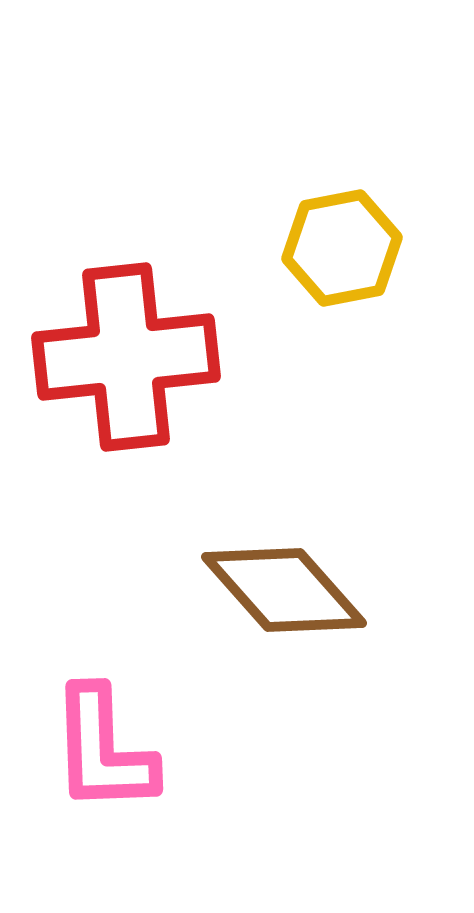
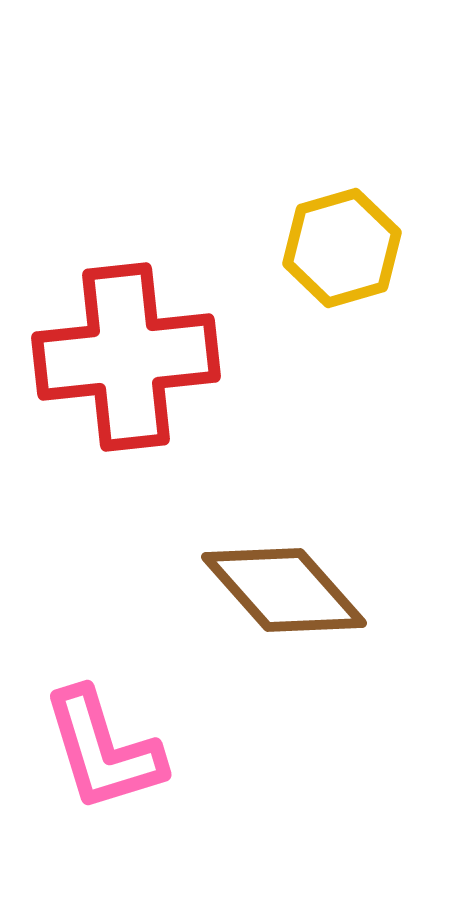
yellow hexagon: rotated 5 degrees counterclockwise
pink L-shape: rotated 15 degrees counterclockwise
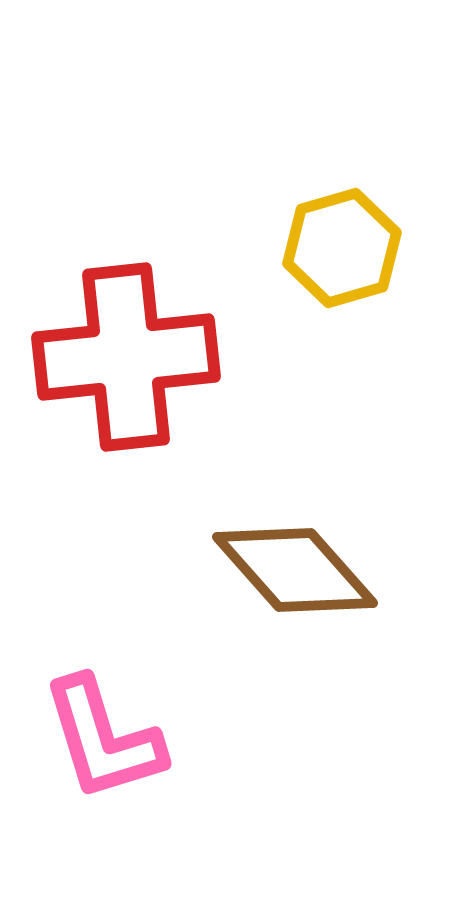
brown diamond: moved 11 px right, 20 px up
pink L-shape: moved 11 px up
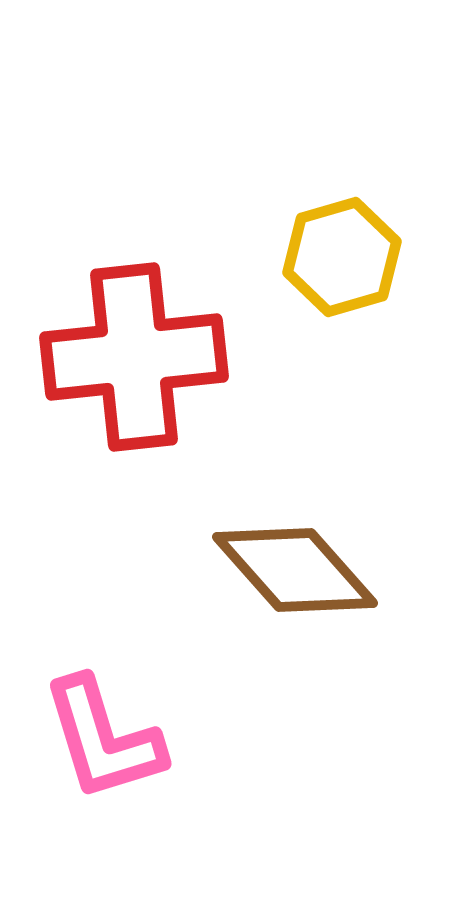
yellow hexagon: moved 9 px down
red cross: moved 8 px right
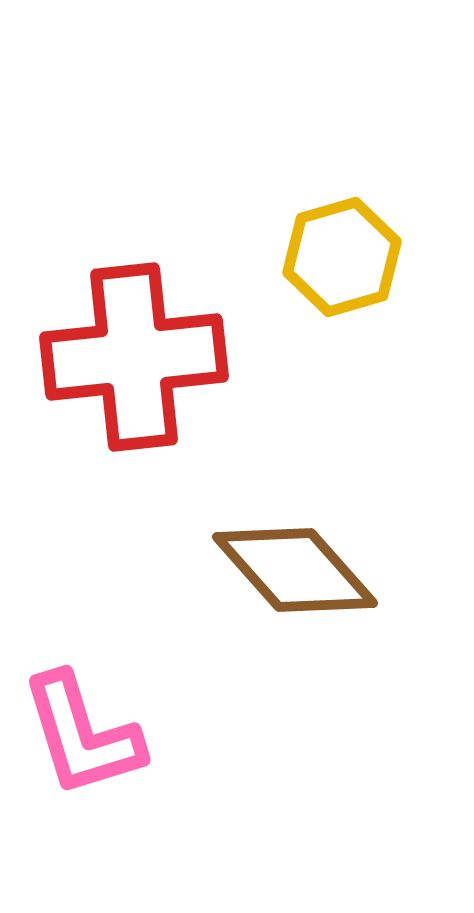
pink L-shape: moved 21 px left, 4 px up
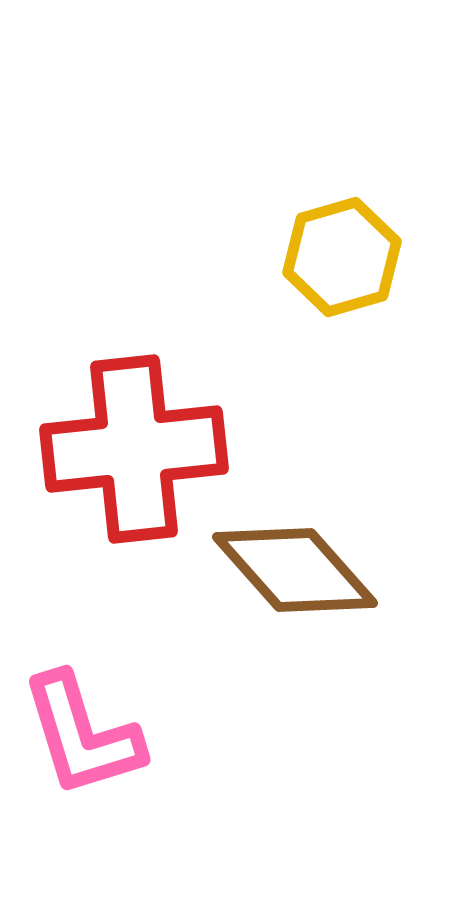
red cross: moved 92 px down
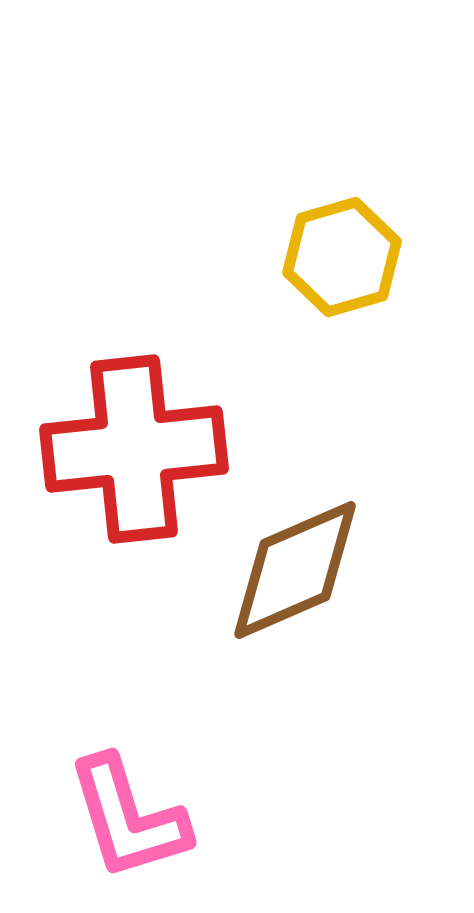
brown diamond: rotated 72 degrees counterclockwise
pink L-shape: moved 46 px right, 83 px down
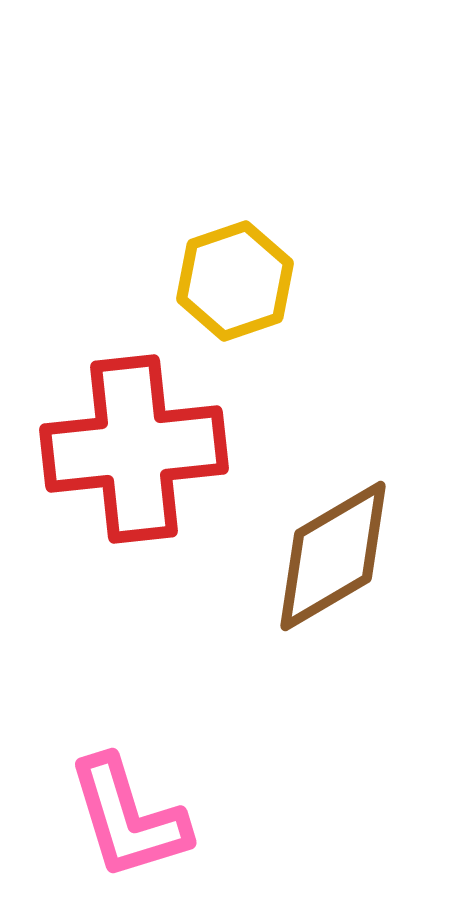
yellow hexagon: moved 107 px left, 24 px down; rotated 3 degrees counterclockwise
brown diamond: moved 38 px right, 14 px up; rotated 7 degrees counterclockwise
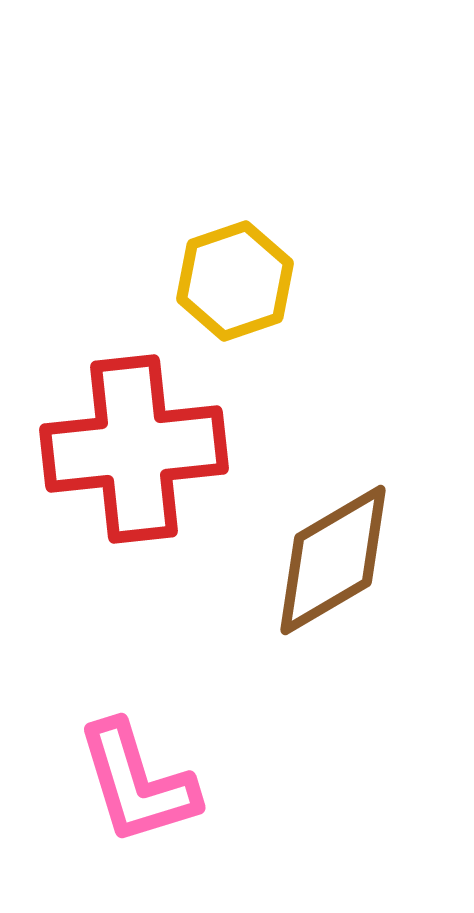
brown diamond: moved 4 px down
pink L-shape: moved 9 px right, 35 px up
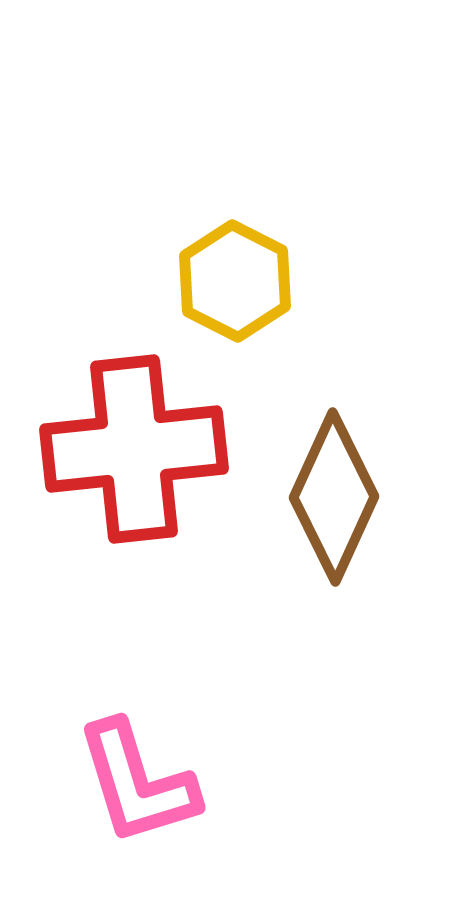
yellow hexagon: rotated 14 degrees counterclockwise
brown diamond: moved 1 px right, 63 px up; rotated 35 degrees counterclockwise
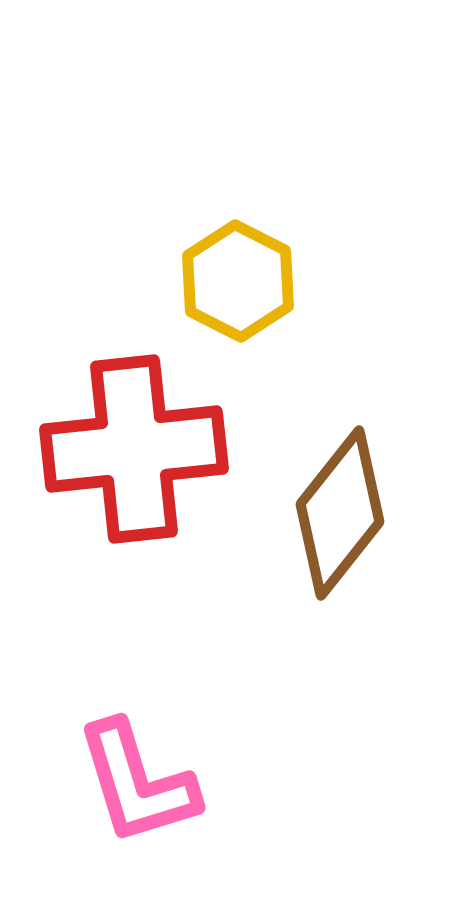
yellow hexagon: moved 3 px right
brown diamond: moved 6 px right, 16 px down; rotated 14 degrees clockwise
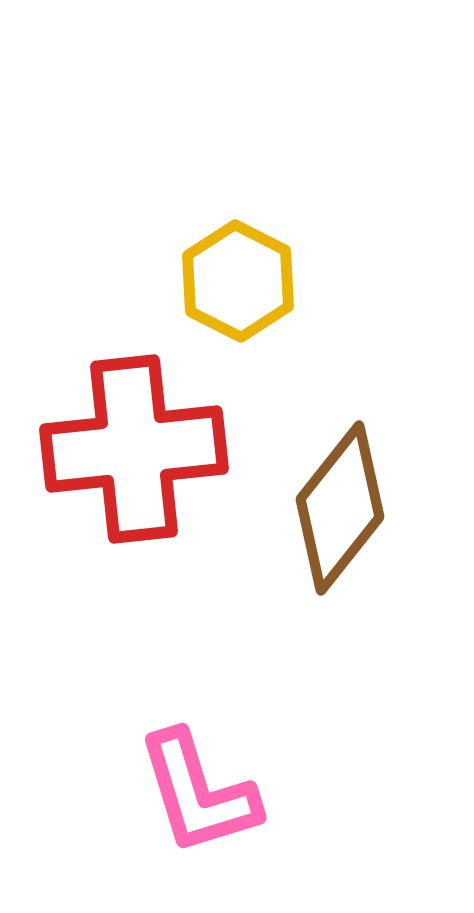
brown diamond: moved 5 px up
pink L-shape: moved 61 px right, 10 px down
